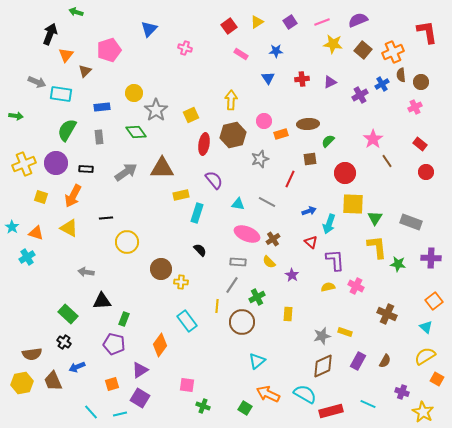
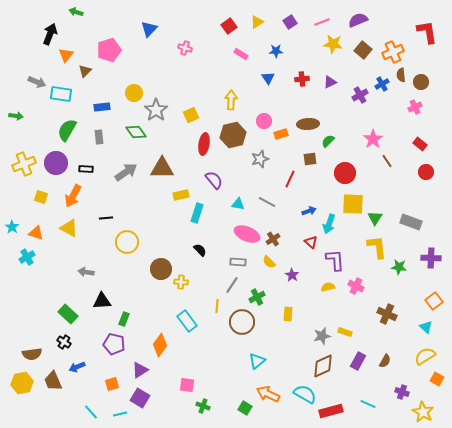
green star at (398, 264): moved 1 px right, 3 px down
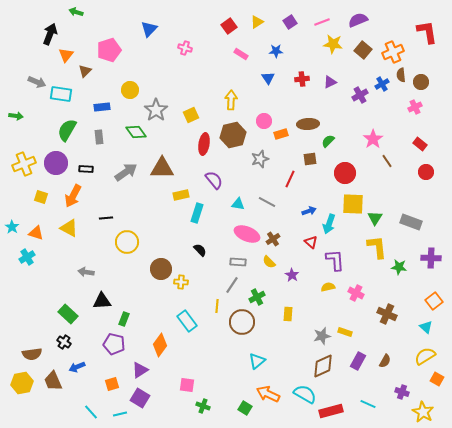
yellow circle at (134, 93): moved 4 px left, 3 px up
pink cross at (356, 286): moved 7 px down
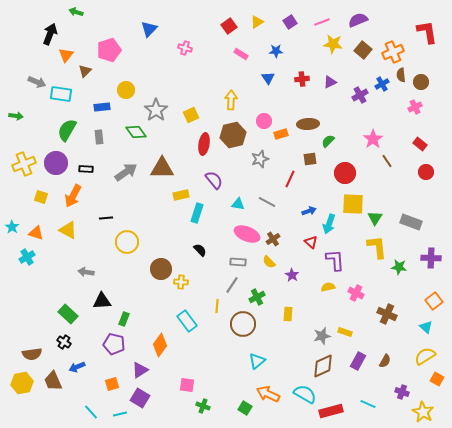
yellow circle at (130, 90): moved 4 px left
yellow triangle at (69, 228): moved 1 px left, 2 px down
brown circle at (242, 322): moved 1 px right, 2 px down
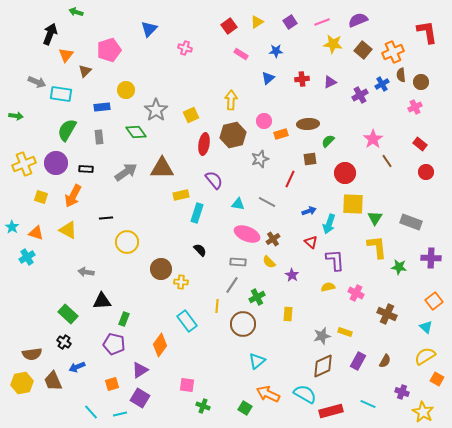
blue triangle at (268, 78): rotated 24 degrees clockwise
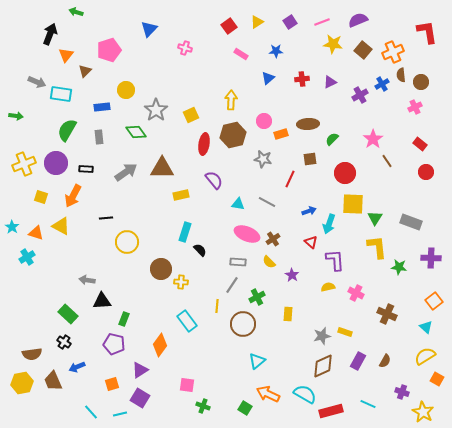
green semicircle at (328, 141): moved 4 px right, 2 px up
gray star at (260, 159): moved 3 px right; rotated 30 degrees clockwise
cyan rectangle at (197, 213): moved 12 px left, 19 px down
yellow triangle at (68, 230): moved 7 px left, 4 px up
gray arrow at (86, 272): moved 1 px right, 8 px down
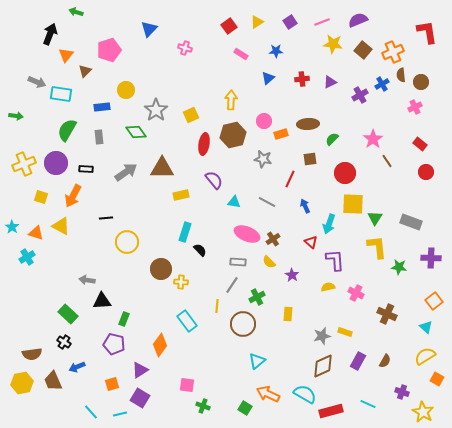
cyan triangle at (238, 204): moved 4 px left, 2 px up
blue arrow at (309, 211): moved 4 px left, 5 px up; rotated 96 degrees counterclockwise
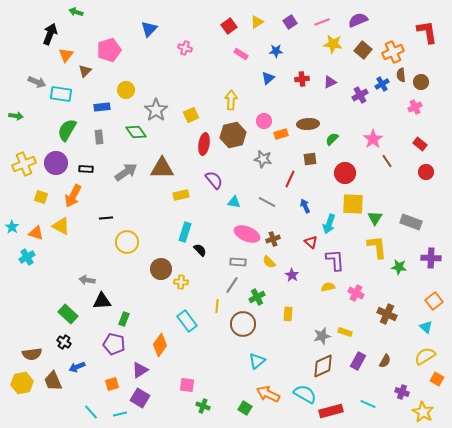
brown cross at (273, 239): rotated 16 degrees clockwise
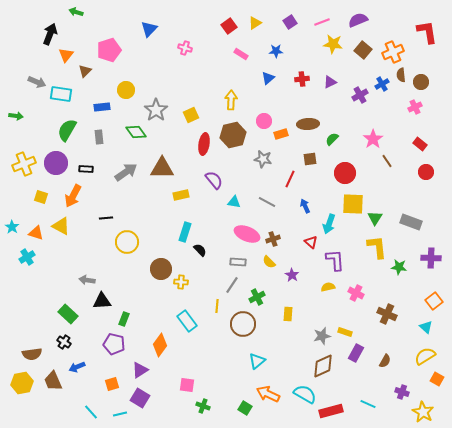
yellow triangle at (257, 22): moved 2 px left, 1 px down
purple rectangle at (358, 361): moved 2 px left, 8 px up
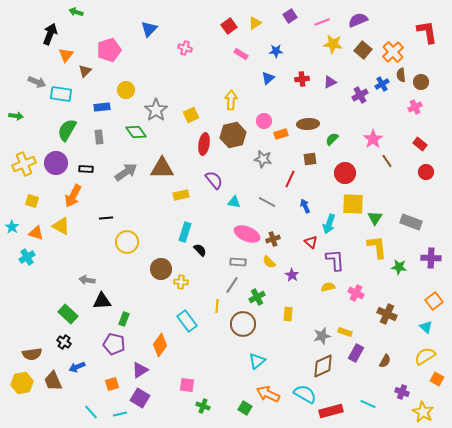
purple square at (290, 22): moved 6 px up
orange cross at (393, 52): rotated 20 degrees counterclockwise
yellow square at (41, 197): moved 9 px left, 4 px down
